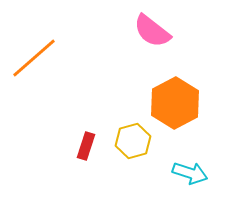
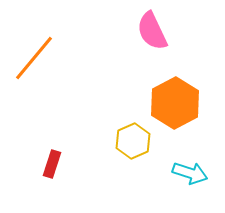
pink semicircle: rotated 27 degrees clockwise
orange line: rotated 9 degrees counterclockwise
yellow hexagon: rotated 8 degrees counterclockwise
red rectangle: moved 34 px left, 18 px down
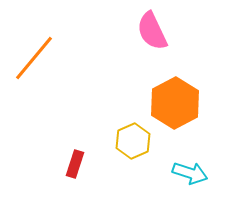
red rectangle: moved 23 px right
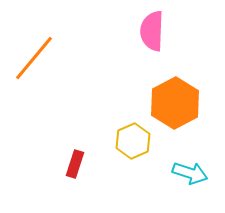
pink semicircle: rotated 27 degrees clockwise
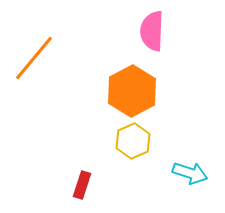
orange hexagon: moved 43 px left, 12 px up
red rectangle: moved 7 px right, 21 px down
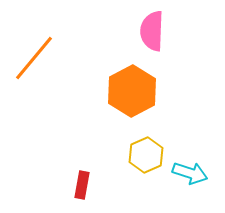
yellow hexagon: moved 13 px right, 14 px down
red rectangle: rotated 8 degrees counterclockwise
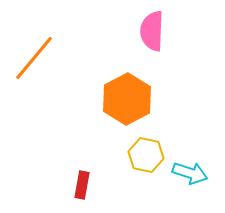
orange hexagon: moved 5 px left, 8 px down
yellow hexagon: rotated 24 degrees counterclockwise
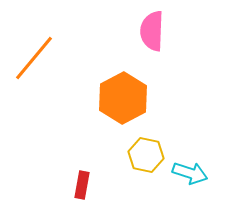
orange hexagon: moved 4 px left, 1 px up
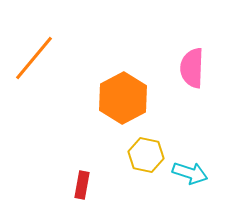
pink semicircle: moved 40 px right, 37 px down
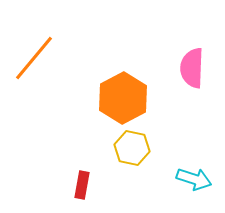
yellow hexagon: moved 14 px left, 7 px up
cyan arrow: moved 4 px right, 6 px down
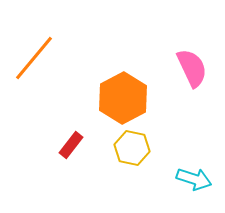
pink semicircle: rotated 153 degrees clockwise
red rectangle: moved 11 px left, 40 px up; rotated 28 degrees clockwise
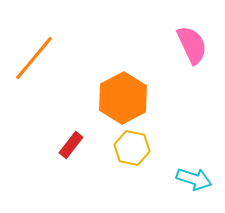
pink semicircle: moved 23 px up
